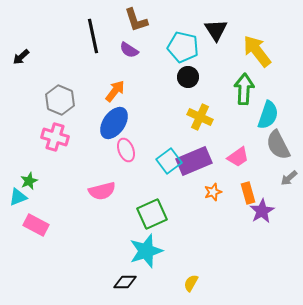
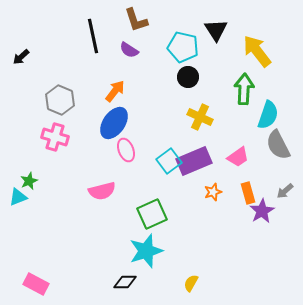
gray arrow: moved 4 px left, 13 px down
pink rectangle: moved 59 px down
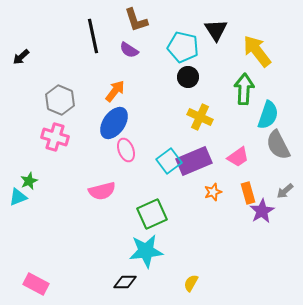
cyan star: rotated 12 degrees clockwise
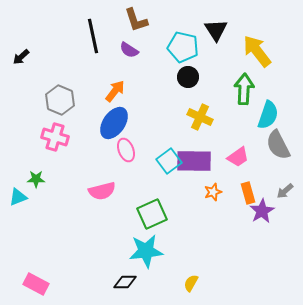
purple rectangle: rotated 24 degrees clockwise
green star: moved 7 px right, 2 px up; rotated 24 degrees clockwise
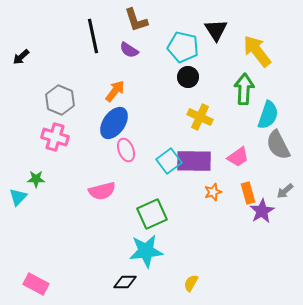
cyan triangle: rotated 24 degrees counterclockwise
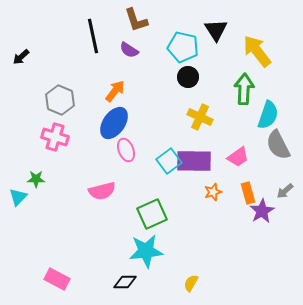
pink rectangle: moved 21 px right, 5 px up
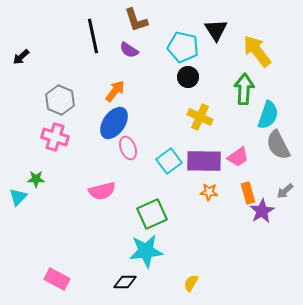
pink ellipse: moved 2 px right, 2 px up
purple rectangle: moved 10 px right
orange star: moved 4 px left; rotated 24 degrees clockwise
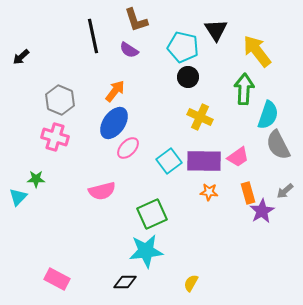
pink ellipse: rotated 65 degrees clockwise
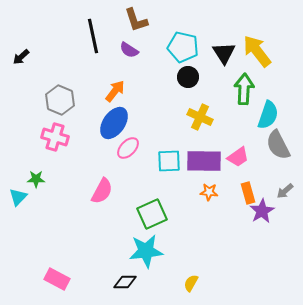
black triangle: moved 8 px right, 23 px down
cyan square: rotated 35 degrees clockwise
pink semicircle: rotated 48 degrees counterclockwise
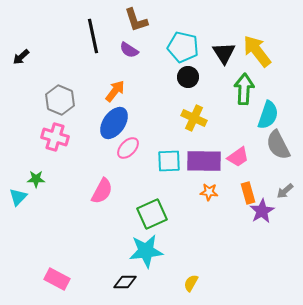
yellow cross: moved 6 px left, 1 px down
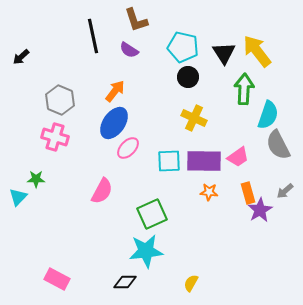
purple star: moved 2 px left, 1 px up
